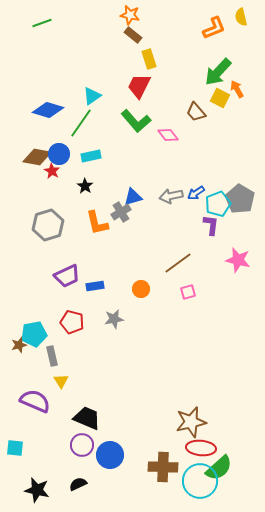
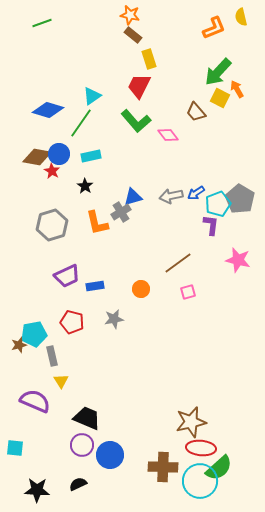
gray hexagon at (48, 225): moved 4 px right
black star at (37, 490): rotated 10 degrees counterclockwise
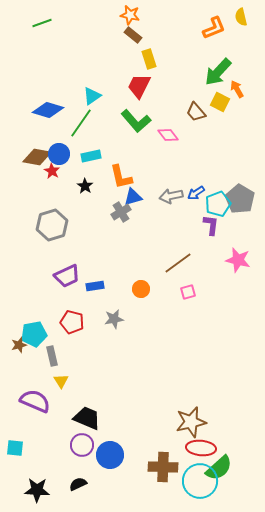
yellow square at (220, 98): moved 4 px down
orange L-shape at (97, 223): moved 24 px right, 46 px up
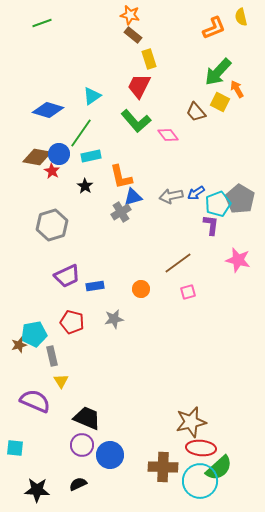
green line at (81, 123): moved 10 px down
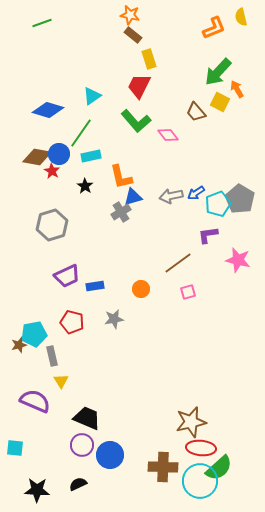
purple L-shape at (211, 225): moved 3 px left, 10 px down; rotated 105 degrees counterclockwise
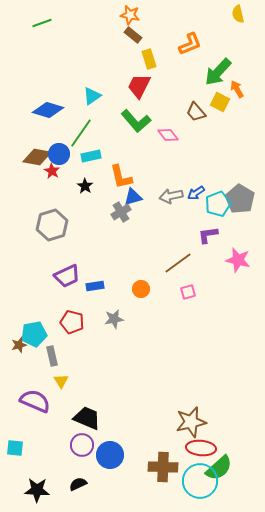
yellow semicircle at (241, 17): moved 3 px left, 3 px up
orange L-shape at (214, 28): moved 24 px left, 16 px down
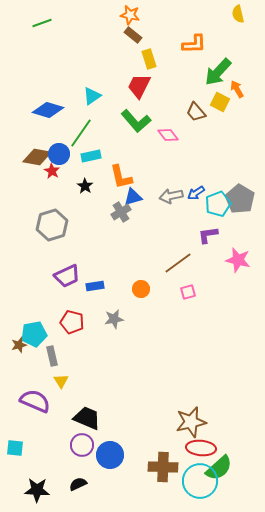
orange L-shape at (190, 44): moved 4 px right; rotated 20 degrees clockwise
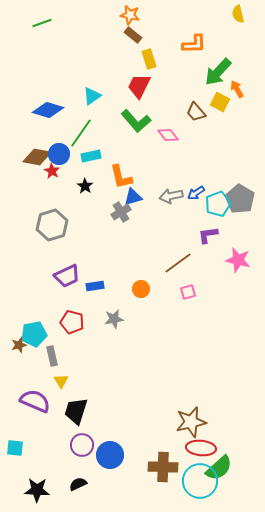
black trapezoid at (87, 418): moved 11 px left, 7 px up; rotated 96 degrees counterclockwise
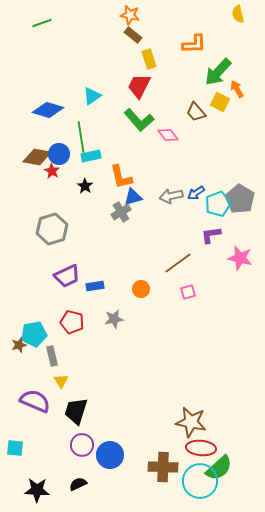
green L-shape at (136, 121): moved 3 px right, 1 px up
green line at (81, 133): moved 4 px down; rotated 44 degrees counterclockwise
gray hexagon at (52, 225): moved 4 px down
purple L-shape at (208, 235): moved 3 px right
pink star at (238, 260): moved 2 px right, 2 px up
brown star at (191, 422): rotated 24 degrees clockwise
